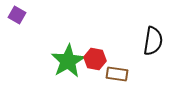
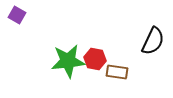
black semicircle: rotated 16 degrees clockwise
green star: rotated 24 degrees clockwise
brown rectangle: moved 2 px up
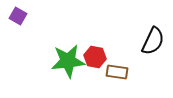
purple square: moved 1 px right, 1 px down
red hexagon: moved 2 px up
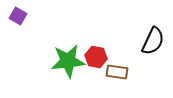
red hexagon: moved 1 px right
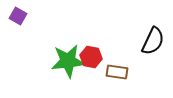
red hexagon: moved 5 px left
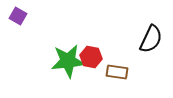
black semicircle: moved 2 px left, 2 px up
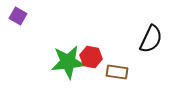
green star: moved 1 px down
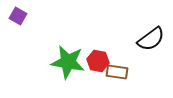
black semicircle: rotated 28 degrees clockwise
red hexagon: moved 7 px right, 4 px down
green star: rotated 16 degrees clockwise
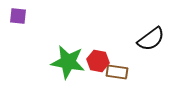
purple square: rotated 24 degrees counterclockwise
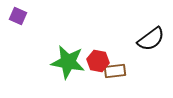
purple square: rotated 18 degrees clockwise
brown rectangle: moved 2 px left, 1 px up; rotated 15 degrees counterclockwise
